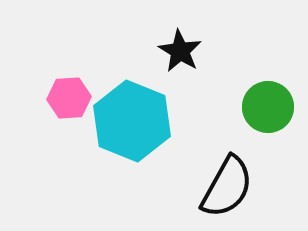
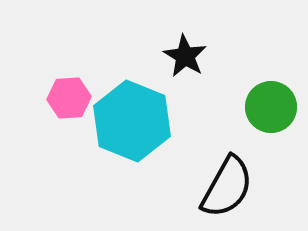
black star: moved 5 px right, 5 px down
green circle: moved 3 px right
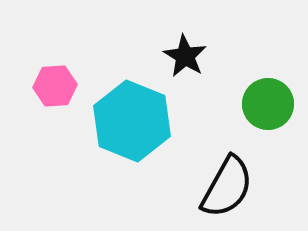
pink hexagon: moved 14 px left, 12 px up
green circle: moved 3 px left, 3 px up
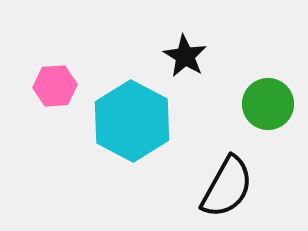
cyan hexagon: rotated 6 degrees clockwise
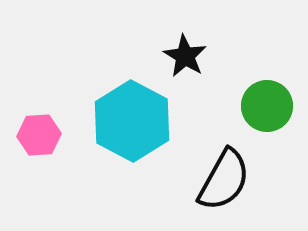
pink hexagon: moved 16 px left, 49 px down
green circle: moved 1 px left, 2 px down
black semicircle: moved 3 px left, 7 px up
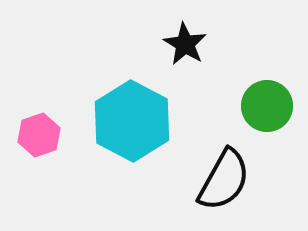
black star: moved 12 px up
pink hexagon: rotated 15 degrees counterclockwise
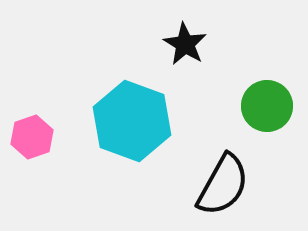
cyan hexagon: rotated 8 degrees counterclockwise
pink hexagon: moved 7 px left, 2 px down
black semicircle: moved 1 px left, 5 px down
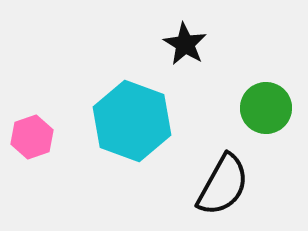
green circle: moved 1 px left, 2 px down
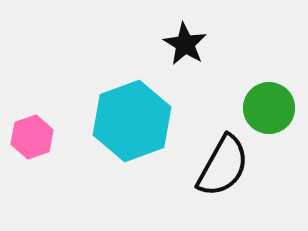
green circle: moved 3 px right
cyan hexagon: rotated 20 degrees clockwise
black semicircle: moved 19 px up
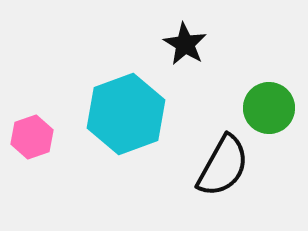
cyan hexagon: moved 6 px left, 7 px up
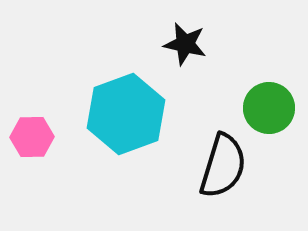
black star: rotated 18 degrees counterclockwise
pink hexagon: rotated 18 degrees clockwise
black semicircle: rotated 12 degrees counterclockwise
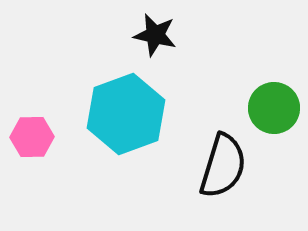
black star: moved 30 px left, 9 px up
green circle: moved 5 px right
